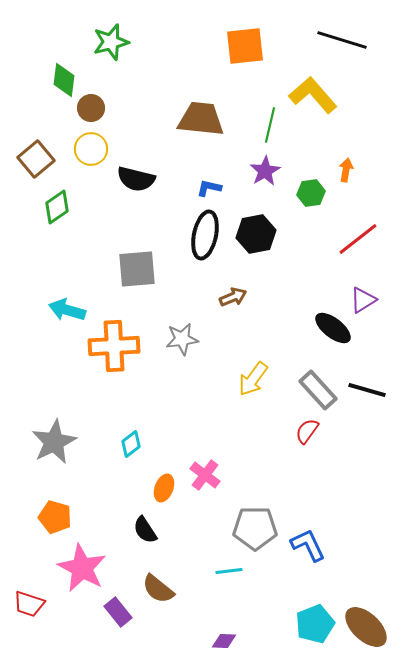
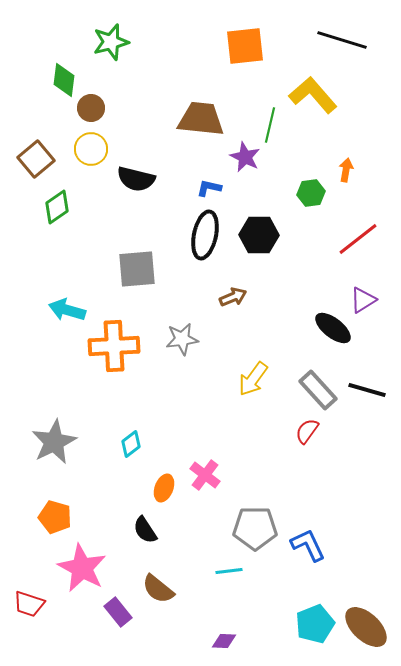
purple star at (265, 171): moved 20 px left, 14 px up; rotated 16 degrees counterclockwise
black hexagon at (256, 234): moved 3 px right, 1 px down; rotated 12 degrees clockwise
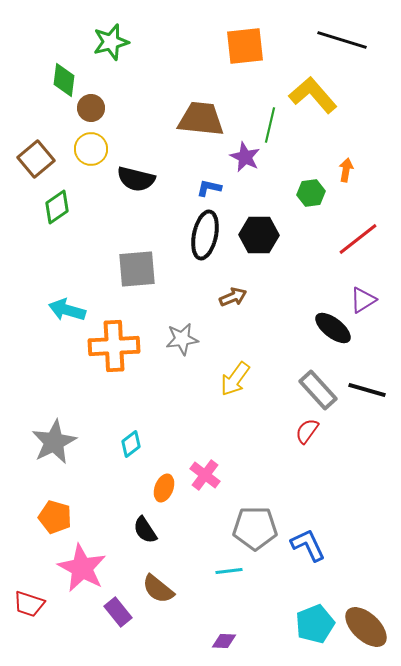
yellow arrow at (253, 379): moved 18 px left
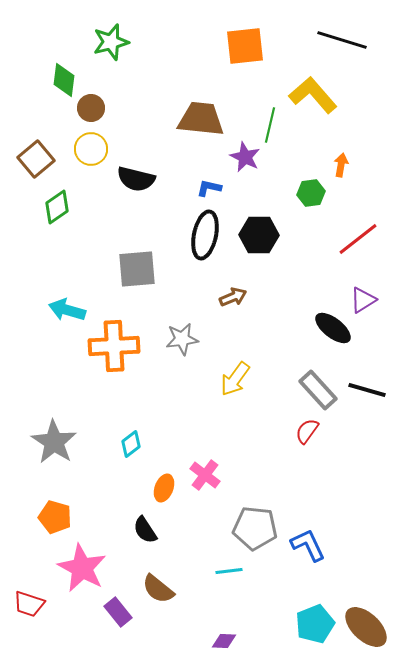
orange arrow at (346, 170): moved 5 px left, 5 px up
gray star at (54, 442): rotated 12 degrees counterclockwise
gray pentagon at (255, 528): rotated 6 degrees clockwise
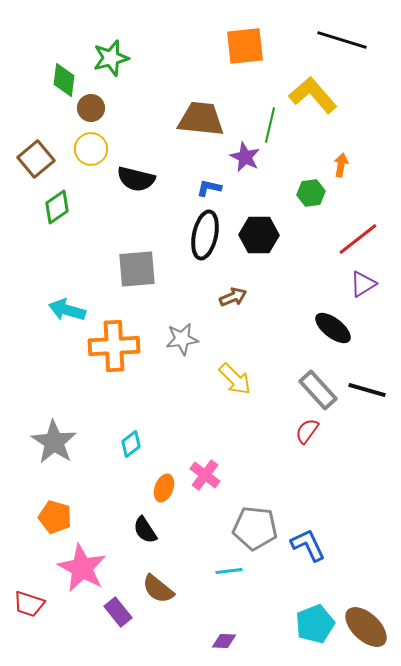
green star at (111, 42): moved 16 px down
purple triangle at (363, 300): moved 16 px up
yellow arrow at (235, 379): rotated 81 degrees counterclockwise
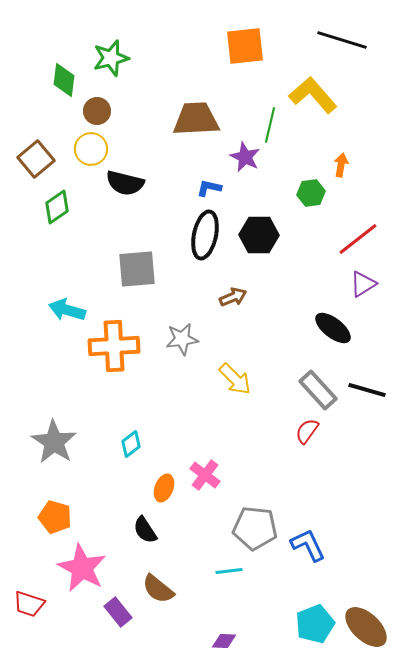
brown circle at (91, 108): moved 6 px right, 3 px down
brown trapezoid at (201, 119): moved 5 px left; rotated 9 degrees counterclockwise
black semicircle at (136, 179): moved 11 px left, 4 px down
